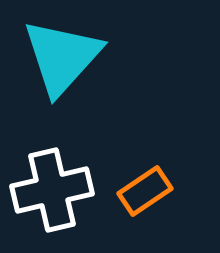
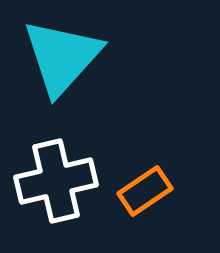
white cross: moved 4 px right, 9 px up
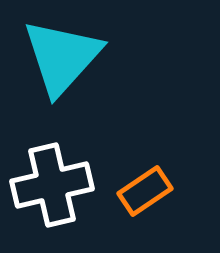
white cross: moved 4 px left, 4 px down
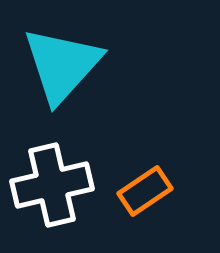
cyan triangle: moved 8 px down
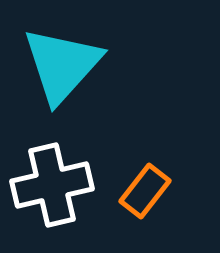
orange rectangle: rotated 18 degrees counterclockwise
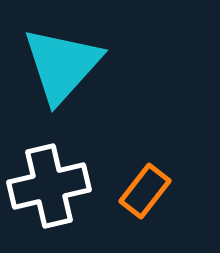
white cross: moved 3 px left, 1 px down
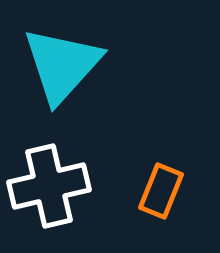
orange rectangle: moved 16 px right; rotated 16 degrees counterclockwise
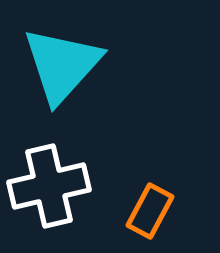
orange rectangle: moved 11 px left, 20 px down; rotated 6 degrees clockwise
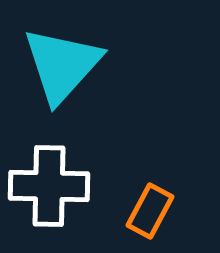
white cross: rotated 14 degrees clockwise
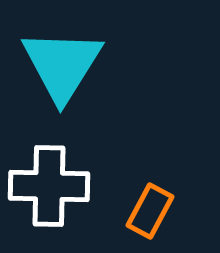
cyan triangle: rotated 10 degrees counterclockwise
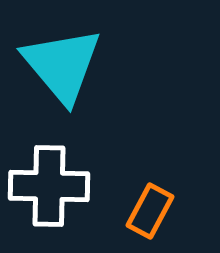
cyan triangle: rotated 12 degrees counterclockwise
